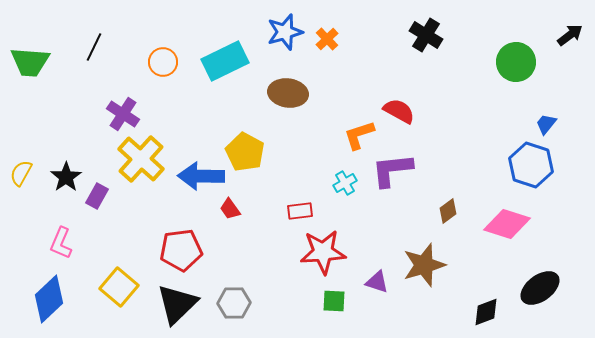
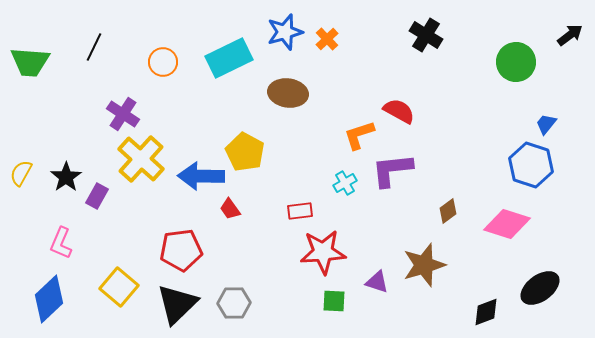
cyan rectangle: moved 4 px right, 3 px up
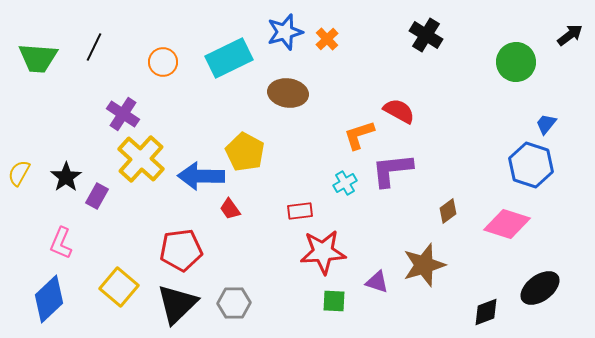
green trapezoid: moved 8 px right, 4 px up
yellow semicircle: moved 2 px left
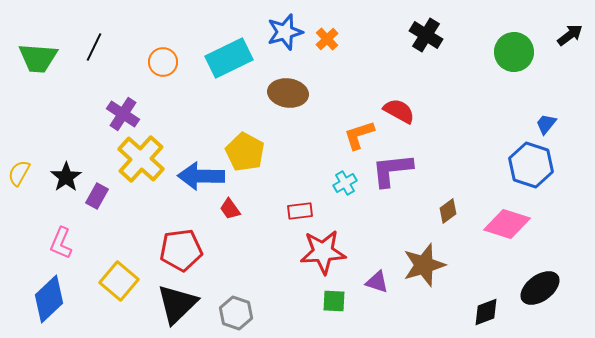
green circle: moved 2 px left, 10 px up
yellow square: moved 6 px up
gray hexagon: moved 2 px right, 10 px down; rotated 20 degrees clockwise
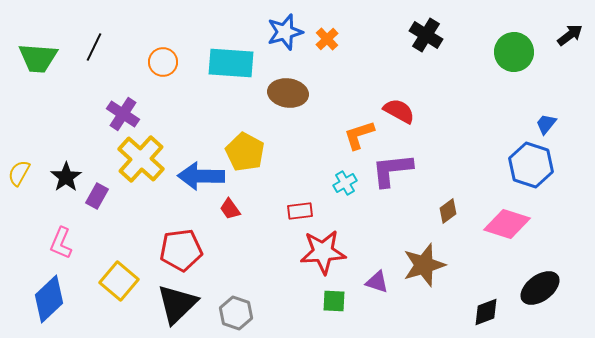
cyan rectangle: moved 2 px right, 5 px down; rotated 30 degrees clockwise
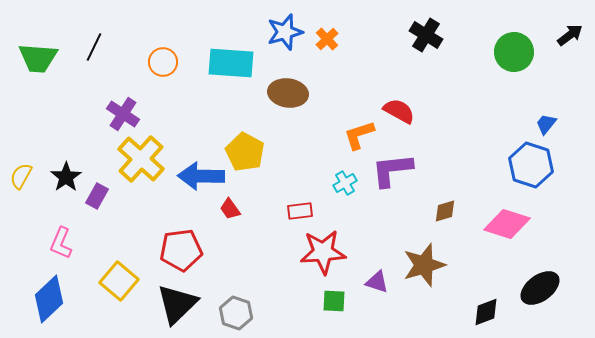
yellow semicircle: moved 2 px right, 3 px down
brown diamond: moved 3 px left; rotated 20 degrees clockwise
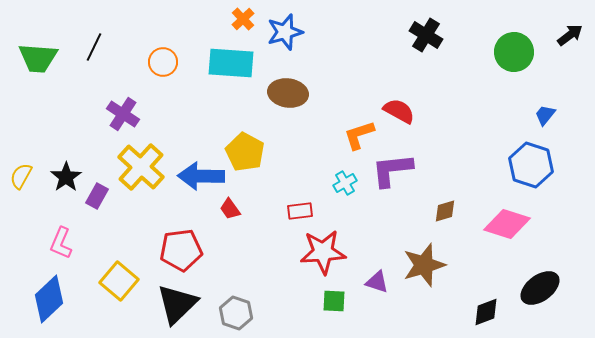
orange cross: moved 84 px left, 20 px up
blue trapezoid: moved 1 px left, 9 px up
yellow cross: moved 8 px down
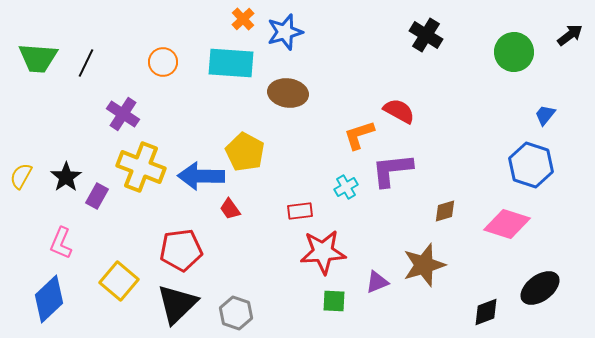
black line: moved 8 px left, 16 px down
yellow cross: rotated 21 degrees counterclockwise
cyan cross: moved 1 px right, 4 px down
purple triangle: rotated 40 degrees counterclockwise
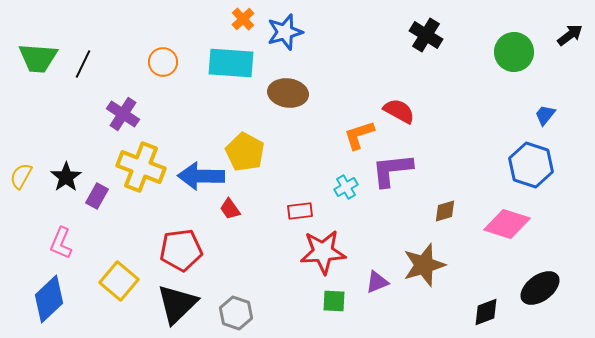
black line: moved 3 px left, 1 px down
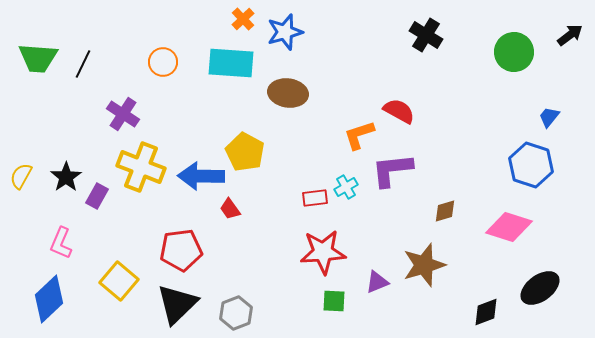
blue trapezoid: moved 4 px right, 2 px down
red rectangle: moved 15 px right, 13 px up
pink diamond: moved 2 px right, 3 px down
gray hexagon: rotated 20 degrees clockwise
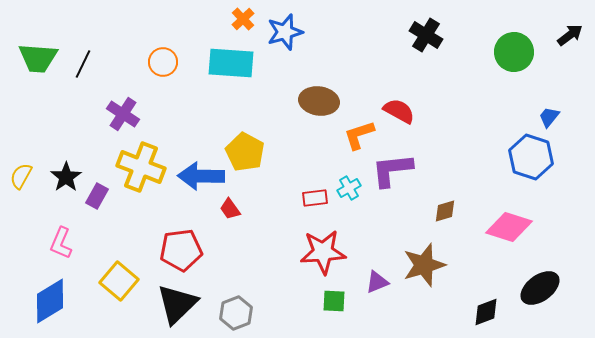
brown ellipse: moved 31 px right, 8 px down
blue hexagon: moved 8 px up
cyan cross: moved 3 px right, 1 px down
blue diamond: moved 1 px right, 2 px down; rotated 12 degrees clockwise
